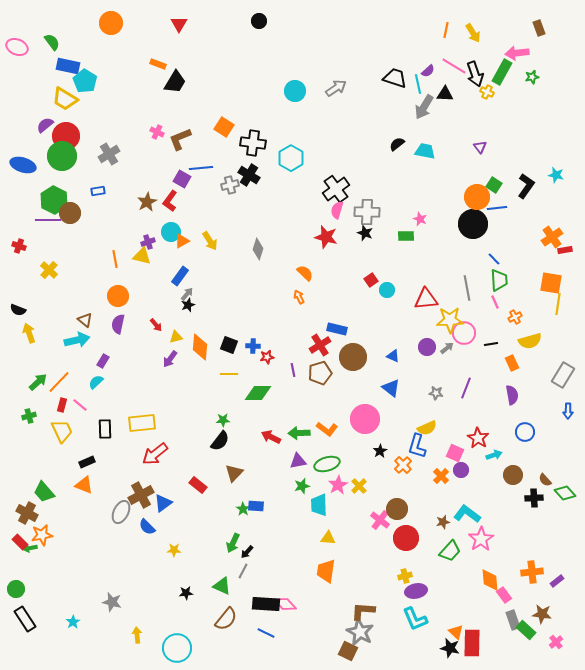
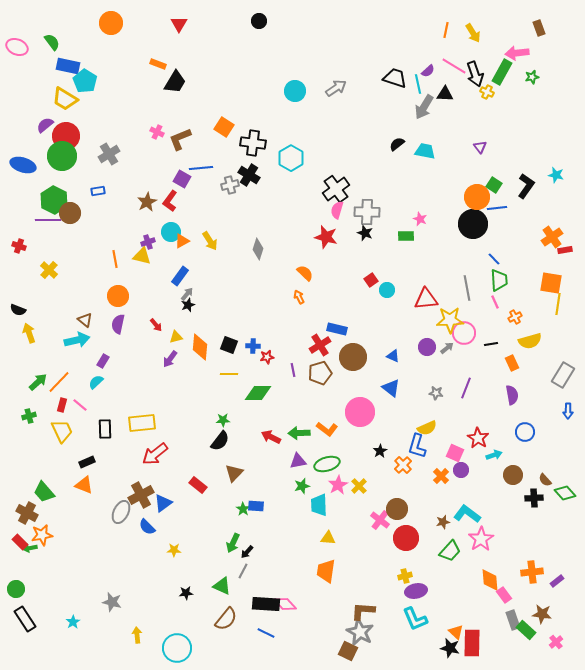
pink circle at (365, 419): moved 5 px left, 7 px up
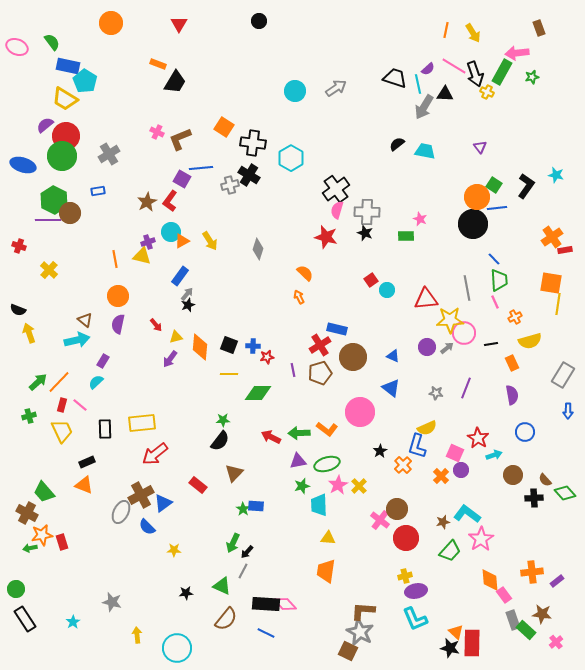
purple semicircle at (428, 71): moved 2 px up
red rectangle at (20, 542): moved 42 px right; rotated 28 degrees clockwise
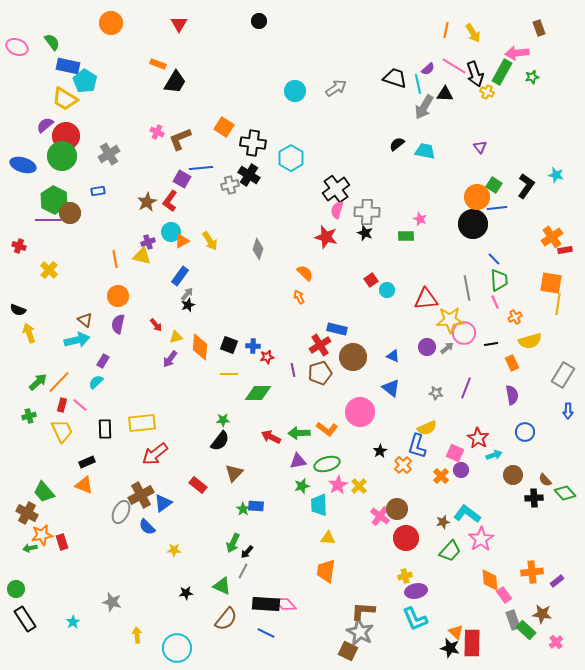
pink cross at (380, 520): moved 4 px up
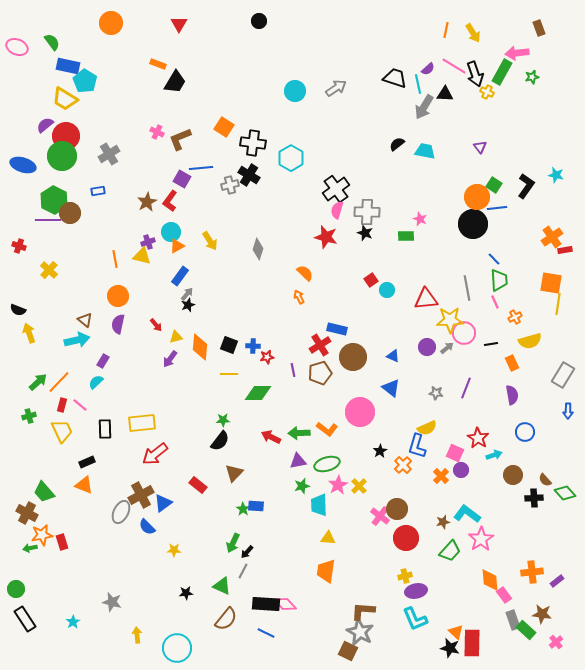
orange triangle at (182, 241): moved 5 px left, 5 px down
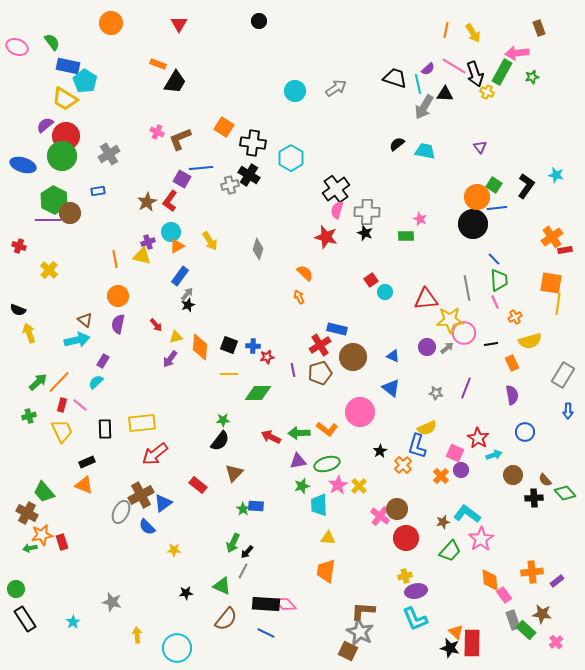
cyan circle at (387, 290): moved 2 px left, 2 px down
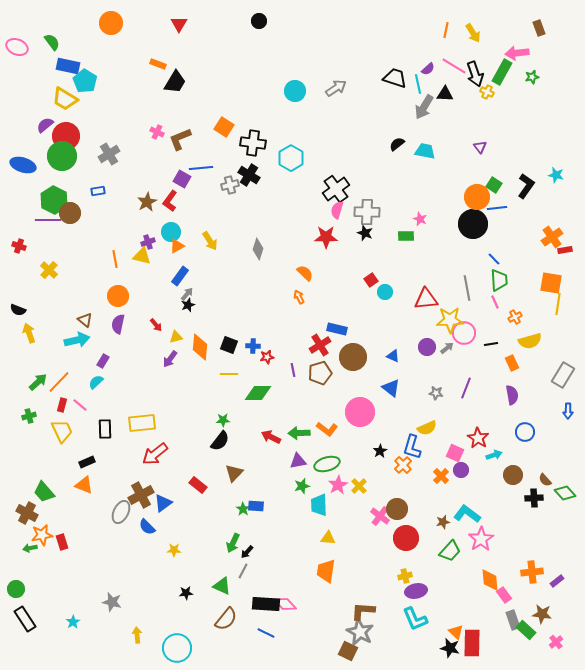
red star at (326, 237): rotated 15 degrees counterclockwise
blue L-shape at (417, 446): moved 5 px left, 1 px down
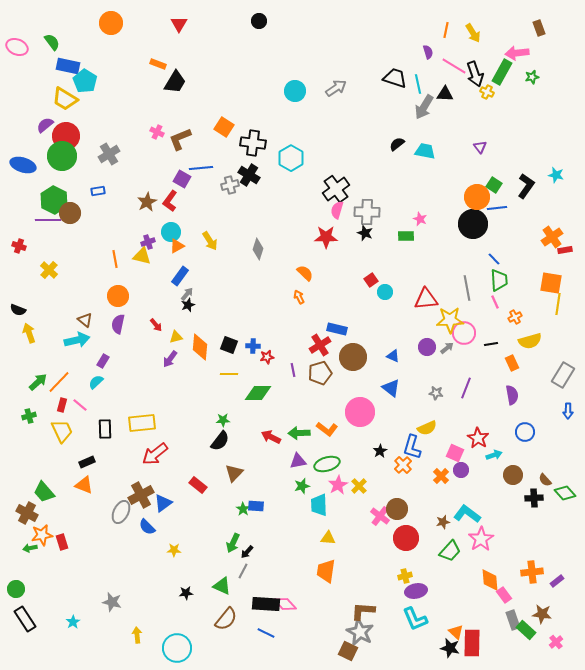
purple semicircle at (428, 69): moved 17 px up; rotated 64 degrees counterclockwise
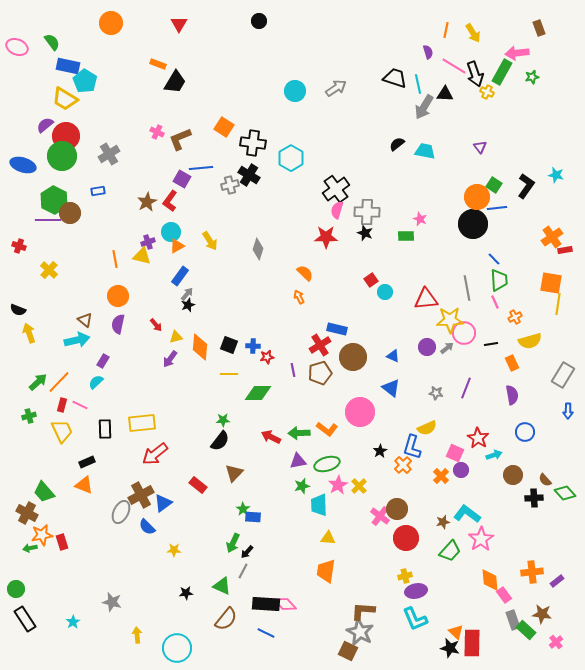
pink line at (80, 405): rotated 14 degrees counterclockwise
blue rectangle at (256, 506): moved 3 px left, 11 px down
